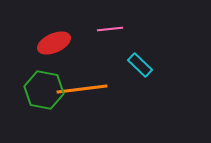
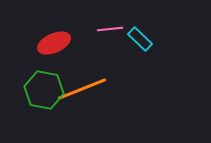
cyan rectangle: moved 26 px up
orange line: rotated 15 degrees counterclockwise
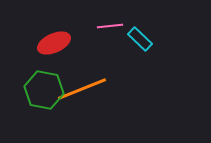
pink line: moved 3 px up
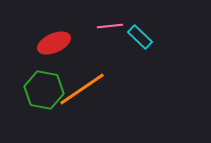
cyan rectangle: moved 2 px up
orange line: rotated 12 degrees counterclockwise
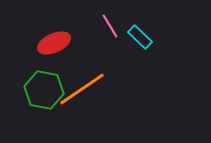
pink line: rotated 65 degrees clockwise
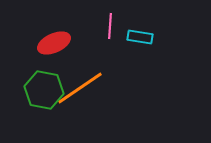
pink line: rotated 35 degrees clockwise
cyan rectangle: rotated 35 degrees counterclockwise
orange line: moved 2 px left, 1 px up
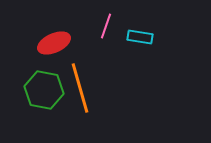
pink line: moved 4 px left; rotated 15 degrees clockwise
orange line: rotated 72 degrees counterclockwise
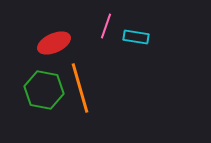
cyan rectangle: moved 4 px left
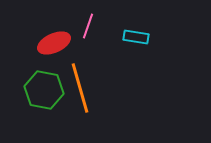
pink line: moved 18 px left
